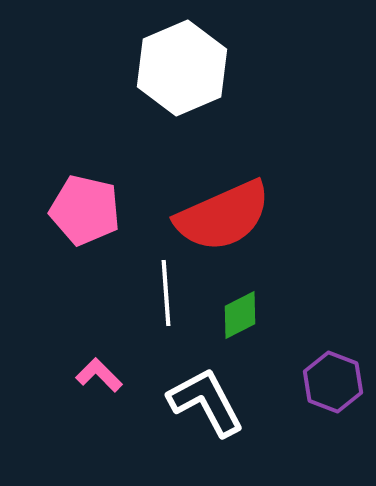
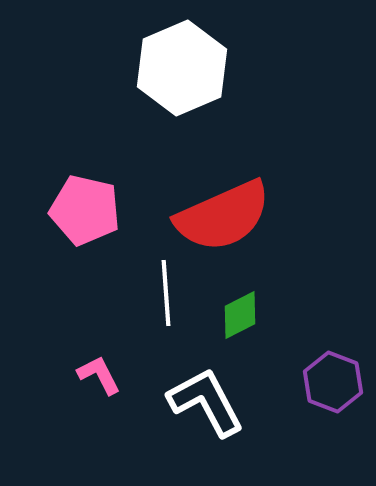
pink L-shape: rotated 18 degrees clockwise
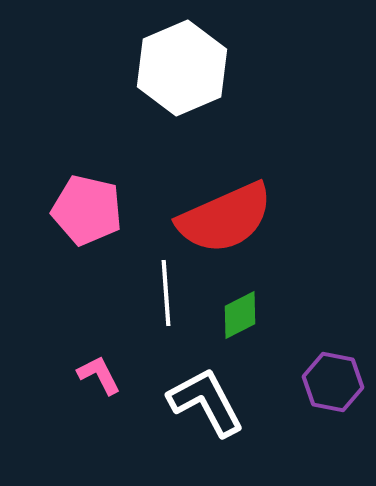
pink pentagon: moved 2 px right
red semicircle: moved 2 px right, 2 px down
purple hexagon: rotated 10 degrees counterclockwise
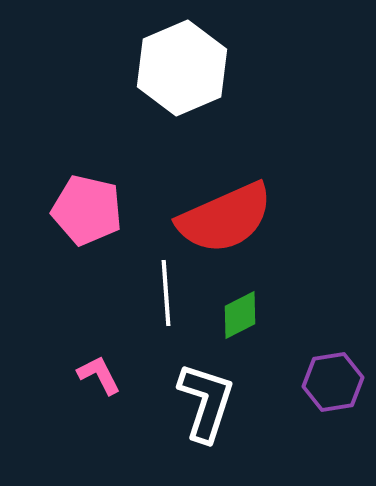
purple hexagon: rotated 20 degrees counterclockwise
white L-shape: rotated 46 degrees clockwise
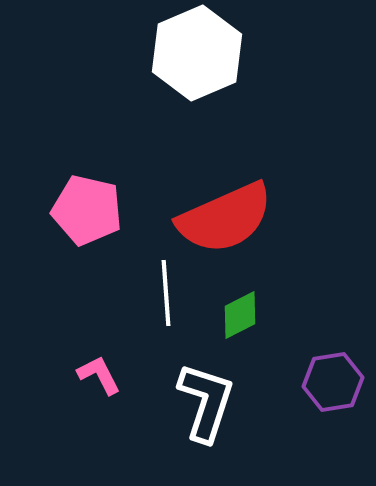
white hexagon: moved 15 px right, 15 px up
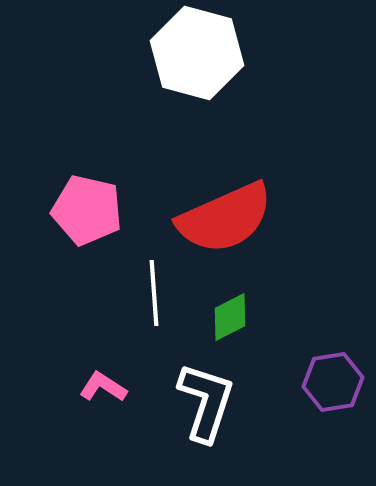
white hexagon: rotated 22 degrees counterclockwise
white line: moved 12 px left
green diamond: moved 10 px left, 2 px down
pink L-shape: moved 4 px right, 12 px down; rotated 30 degrees counterclockwise
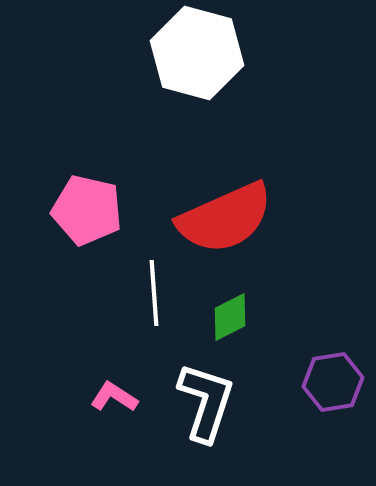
pink L-shape: moved 11 px right, 10 px down
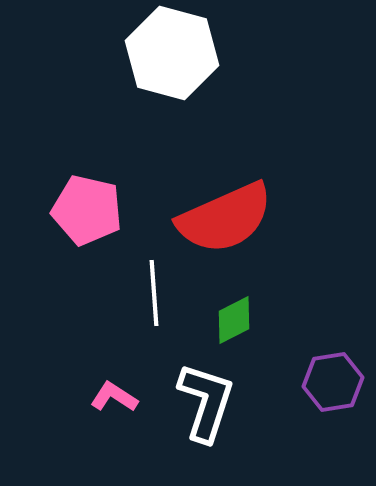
white hexagon: moved 25 px left
green diamond: moved 4 px right, 3 px down
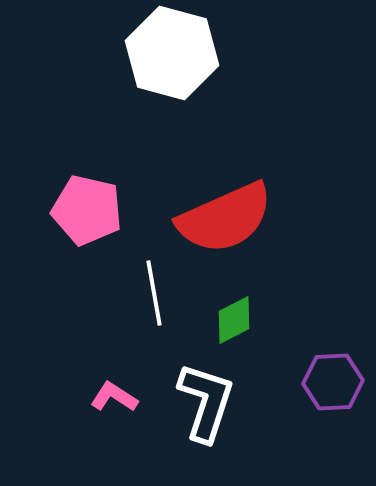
white line: rotated 6 degrees counterclockwise
purple hexagon: rotated 6 degrees clockwise
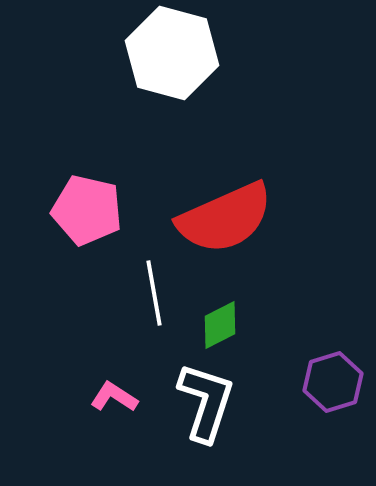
green diamond: moved 14 px left, 5 px down
purple hexagon: rotated 14 degrees counterclockwise
